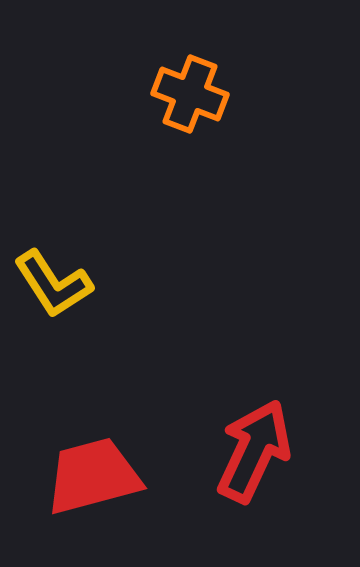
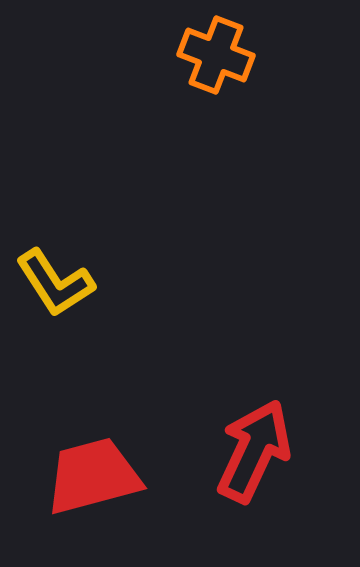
orange cross: moved 26 px right, 39 px up
yellow L-shape: moved 2 px right, 1 px up
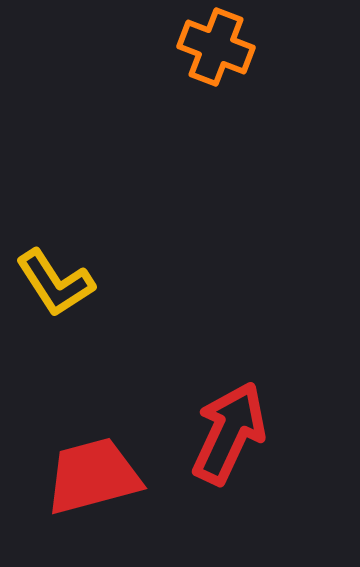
orange cross: moved 8 px up
red arrow: moved 25 px left, 18 px up
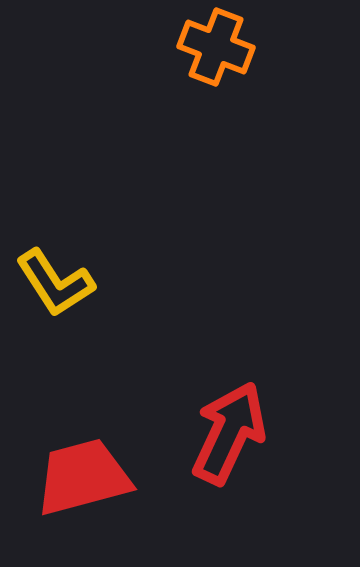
red trapezoid: moved 10 px left, 1 px down
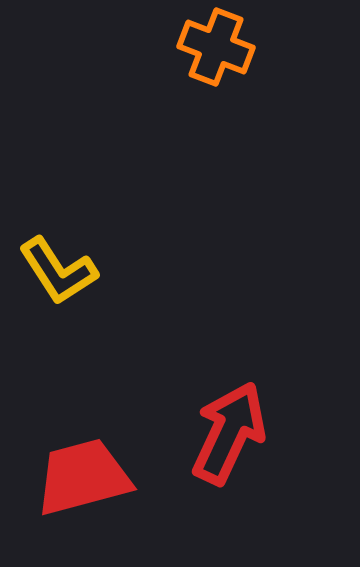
yellow L-shape: moved 3 px right, 12 px up
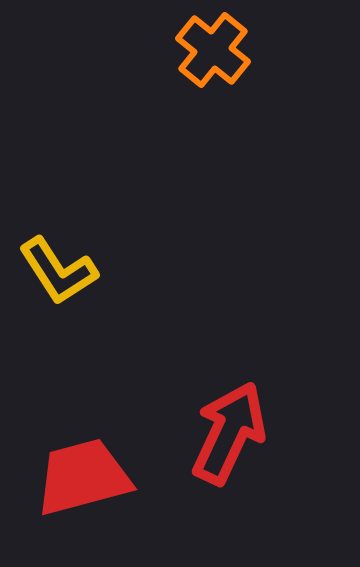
orange cross: moved 3 px left, 3 px down; rotated 18 degrees clockwise
